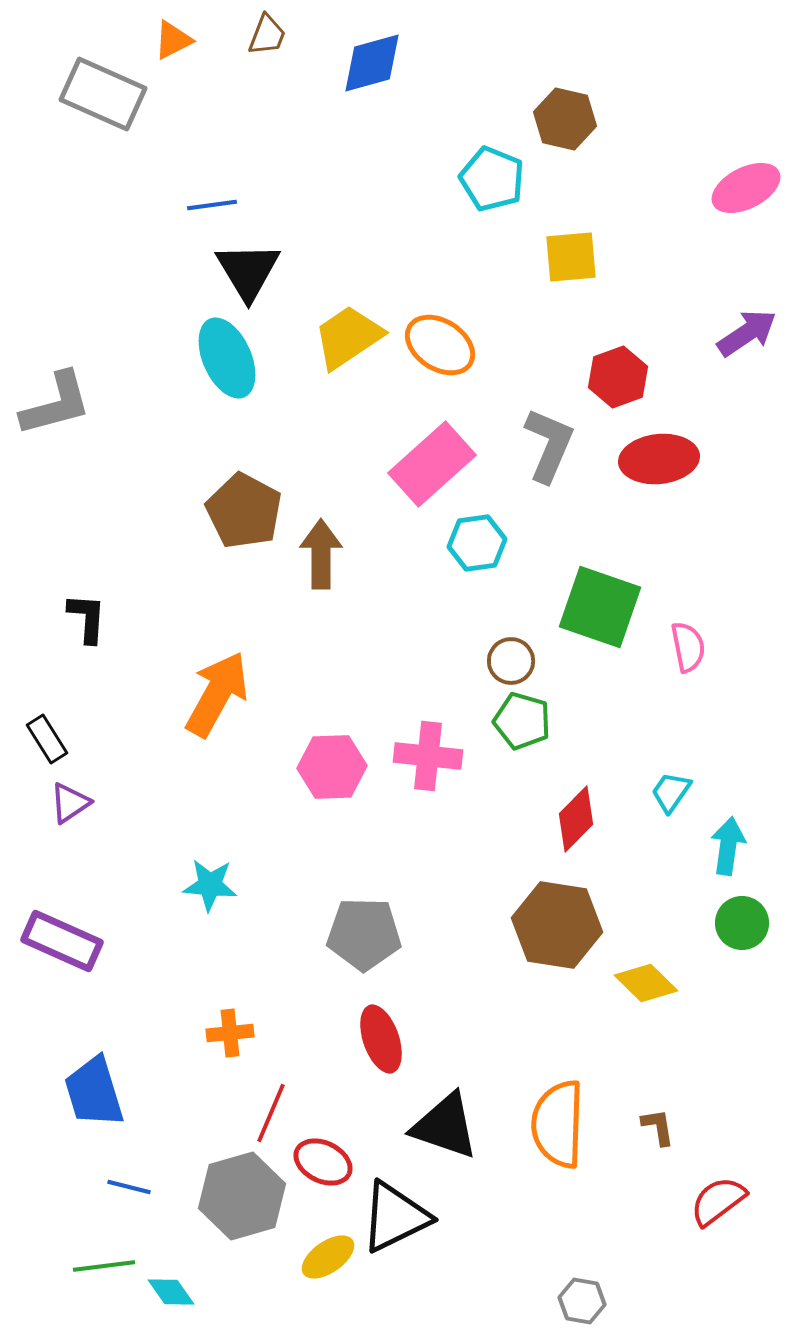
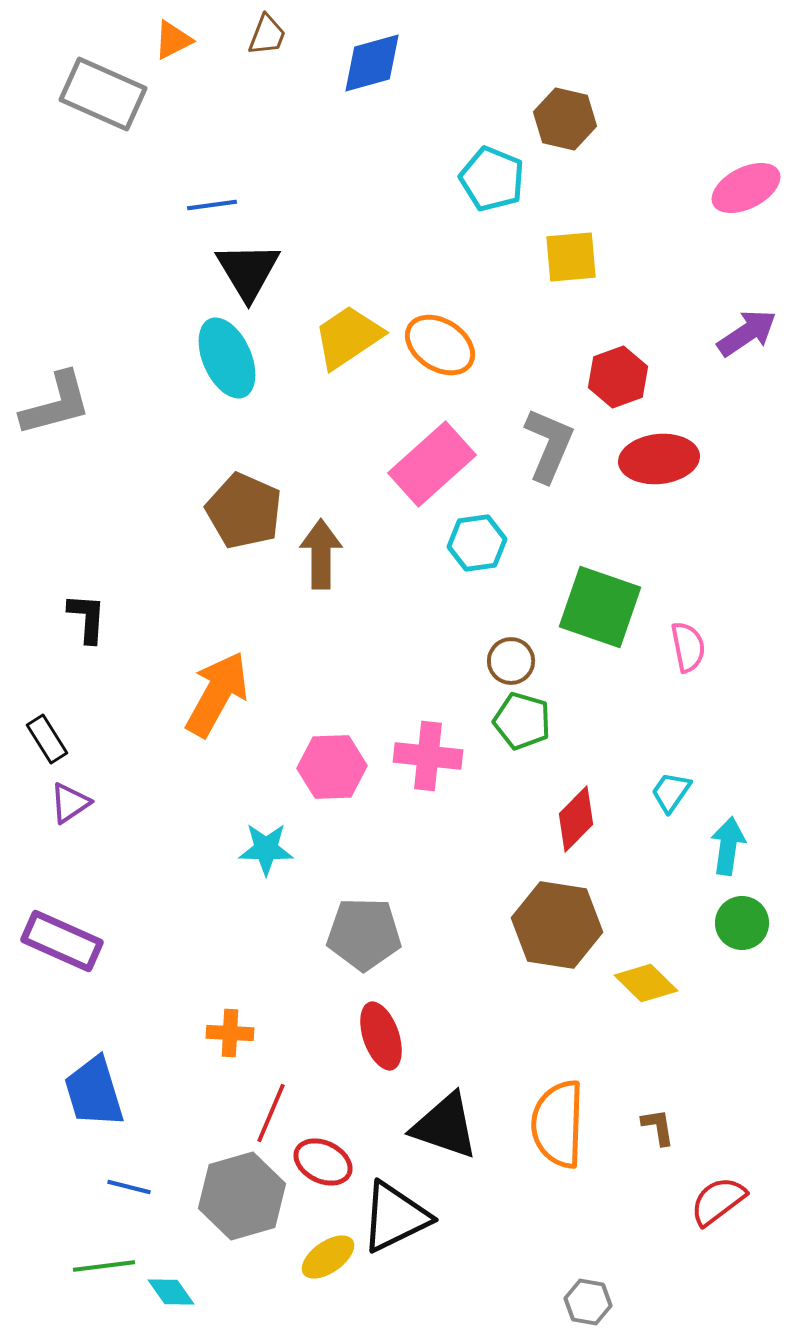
brown pentagon at (244, 511): rotated 4 degrees counterclockwise
cyan star at (210, 885): moved 56 px right, 36 px up; rotated 4 degrees counterclockwise
orange cross at (230, 1033): rotated 9 degrees clockwise
red ellipse at (381, 1039): moved 3 px up
gray hexagon at (582, 1301): moved 6 px right, 1 px down
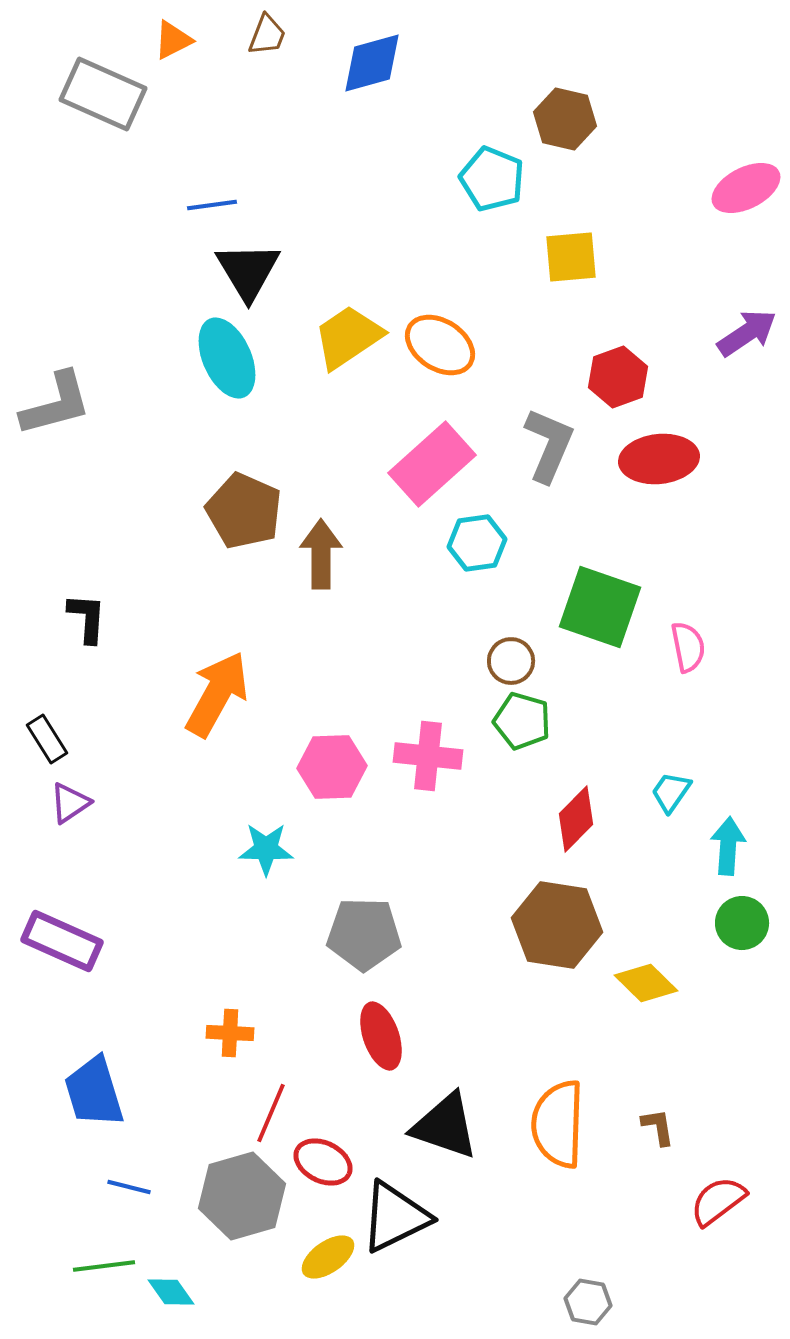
cyan arrow at (728, 846): rotated 4 degrees counterclockwise
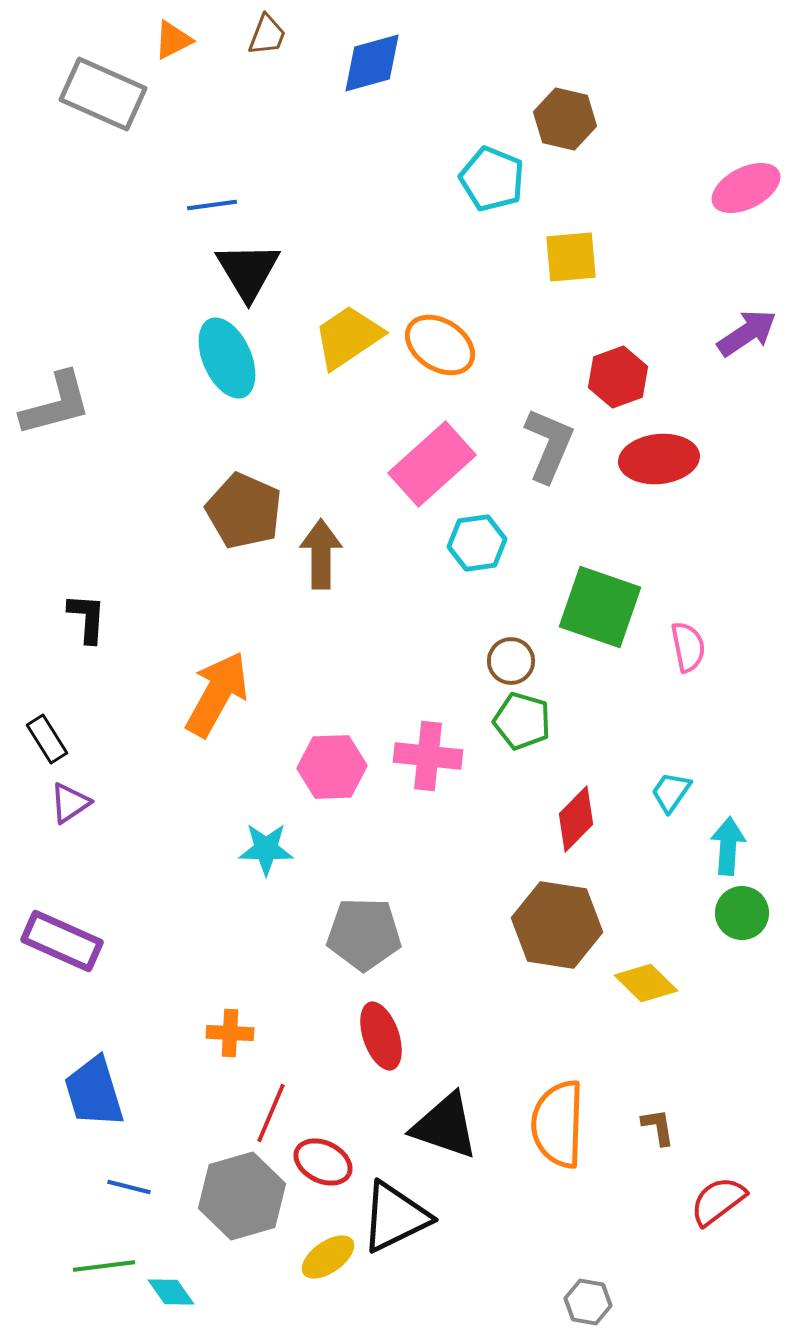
green circle at (742, 923): moved 10 px up
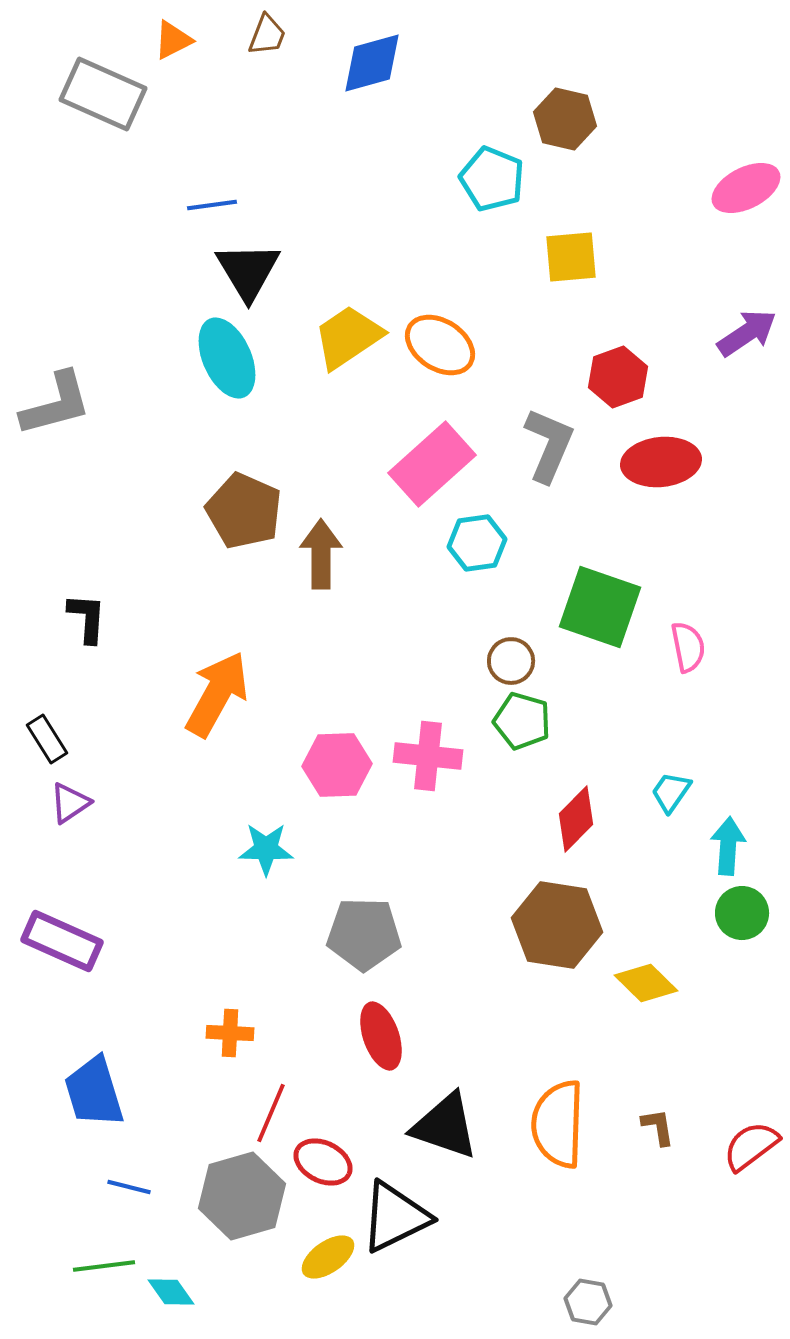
red ellipse at (659, 459): moved 2 px right, 3 px down
pink hexagon at (332, 767): moved 5 px right, 2 px up
red semicircle at (718, 1201): moved 33 px right, 55 px up
